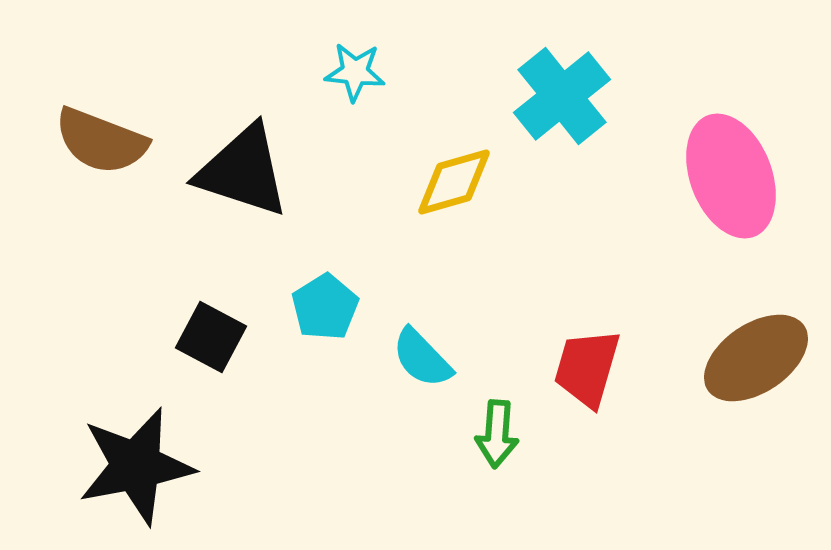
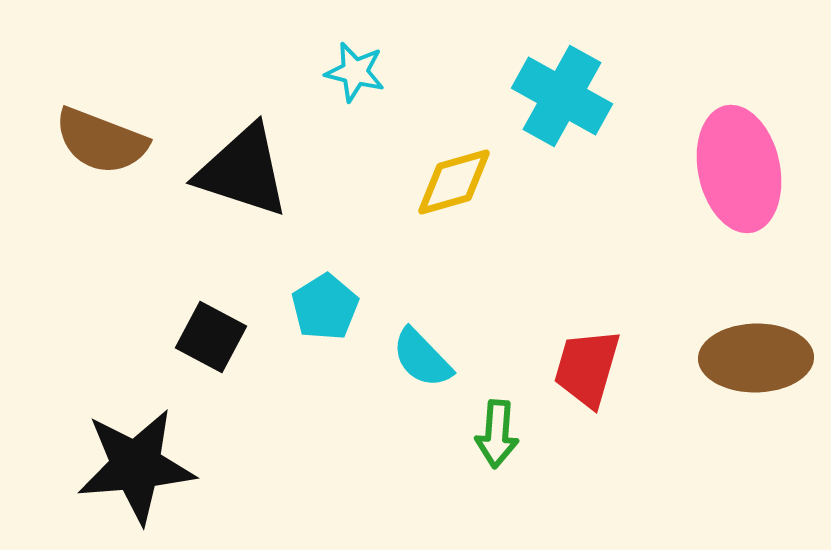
cyan star: rotated 8 degrees clockwise
cyan cross: rotated 22 degrees counterclockwise
pink ellipse: moved 8 px right, 7 px up; rotated 9 degrees clockwise
brown ellipse: rotated 33 degrees clockwise
black star: rotated 6 degrees clockwise
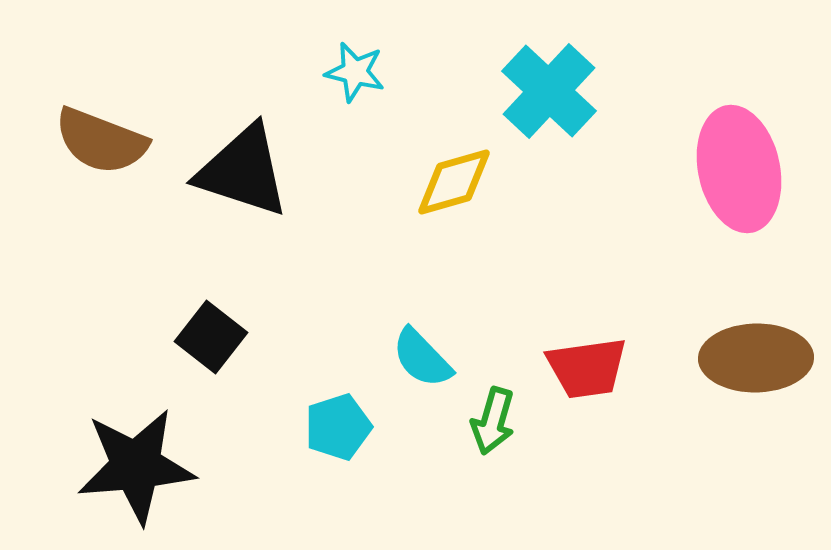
cyan cross: moved 13 px left, 5 px up; rotated 14 degrees clockwise
cyan pentagon: moved 13 px right, 120 px down; rotated 14 degrees clockwise
black square: rotated 10 degrees clockwise
red trapezoid: rotated 114 degrees counterclockwise
green arrow: moved 4 px left, 13 px up; rotated 12 degrees clockwise
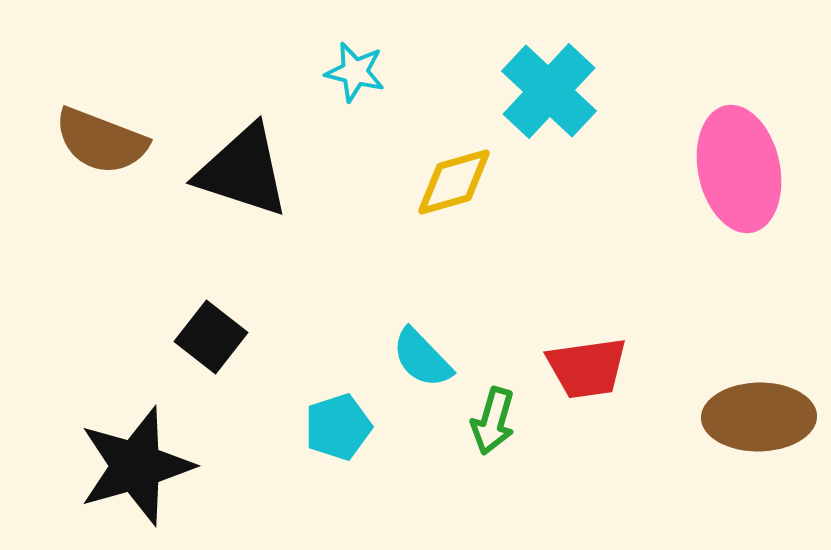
brown ellipse: moved 3 px right, 59 px down
black star: rotated 11 degrees counterclockwise
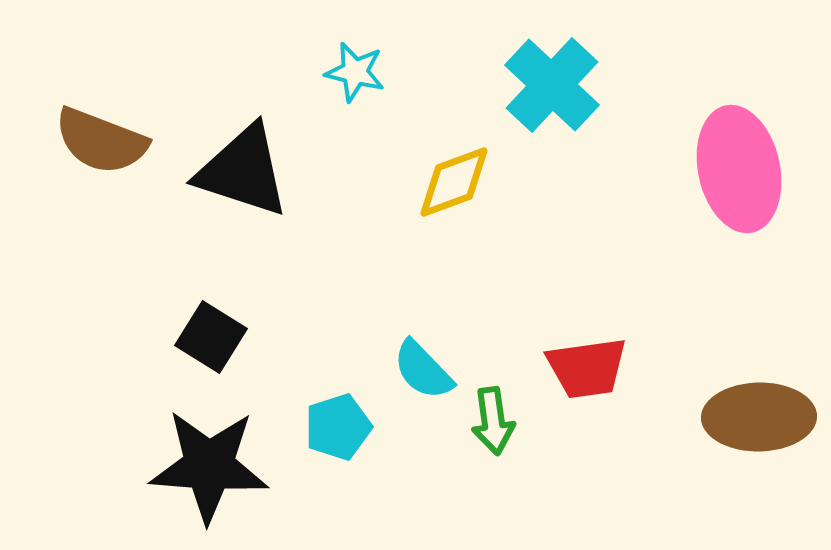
cyan cross: moved 3 px right, 6 px up
yellow diamond: rotated 4 degrees counterclockwise
black square: rotated 6 degrees counterclockwise
cyan semicircle: moved 1 px right, 12 px down
green arrow: rotated 24 degrees counterclockwise
black star: moved 73 px right; rotated 20 degrees clockwise
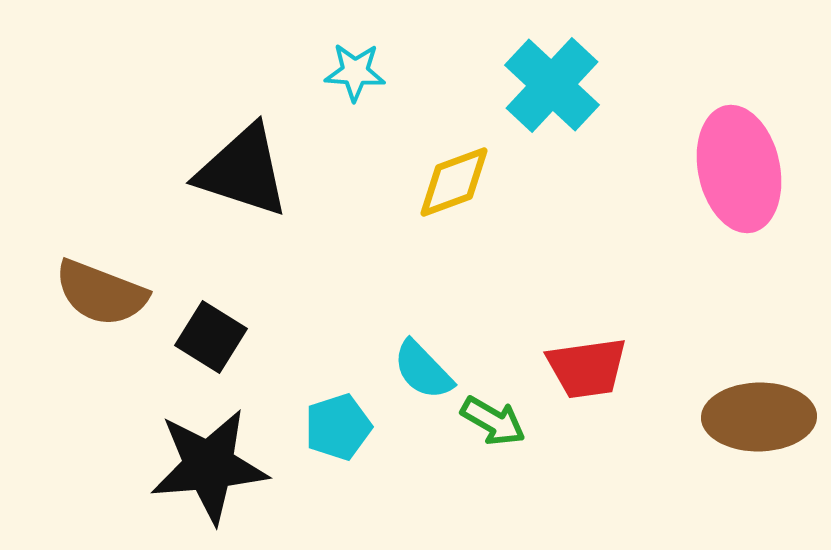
cyan star: rotated 10 degrees counterclockwise
brown semicircle: moved 152 px down
green arrow: rotated 52 degrees counterclockwise
black star: rotated 9 degrees counterclockwise
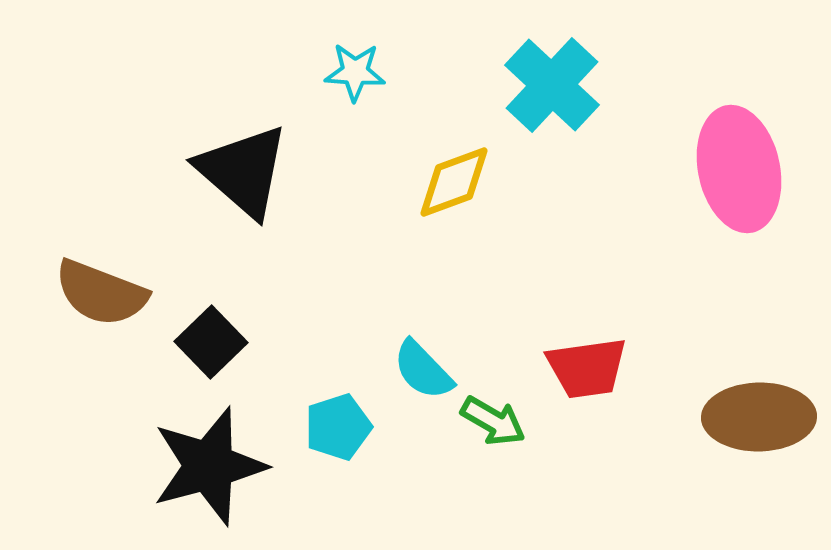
black triangle: rotated 23 degrees clockwise
black square: moved 5 px down; rotated 14 degrees clockwise
black star: rotated 10 degrees counterclockwise
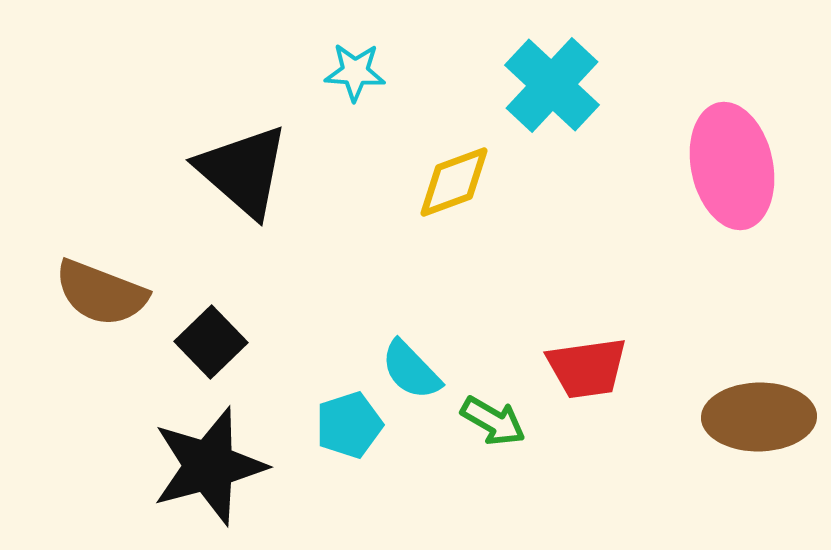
pink ellipse: moved 7 px left, 3 px up
cyan semicircle: moved 12 px left
cyan pentagon: moved 11 px right, 2 px up
